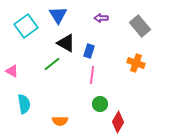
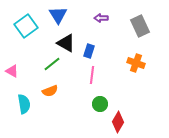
gray rectangle: rotated 15 degrees clockwise
orange semicircle: moved 10 px left, 30 px up; rotated 21 degrees counterclockwise
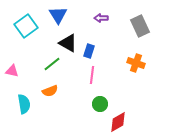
black triangle: moved 2 px right
pink triangle: rotated 16 degrees counterclockwise
red diamond: rotated 30 degrees clockwise
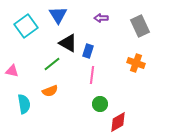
blue rectangle: moved 1 px left
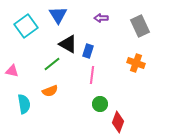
black triangle: moved 1 px down
red diamond: rotated 40 degrees counterclockwise
